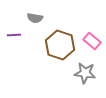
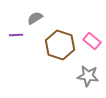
gray semicircle: rotated 140 degrees clockwise
purple line: moved 2 px right
gray star: moved 3 px right, 3 px down
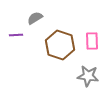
pink rectangle: rotated 48 degrees clockwise
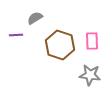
gray star: moved 2 px right, 1 px up
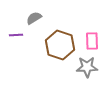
gray semicircle: moved 1 px left
gray star: moved 3 px left, 8 px up; rotated 10 degrees counterclockwise
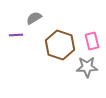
pink rectangle: rotated 12 degrees counterclockwise
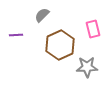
gray semicircle: moved 8 px right, 3 px up; rotated 14 degrees counterclockwise
pink rectangle: moved 1 px right, 12 px up
brown hexagon: rotated 16 degrees clockwise
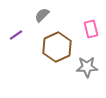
pink rectangle: moved 2 px left
purple line: rotated 32 degrees counterclockwise
brown hexagon: moved 3 px left, 2 px down
